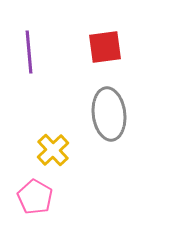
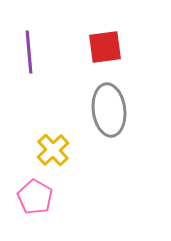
gray ellipse: moved 4 px up
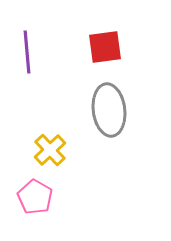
purple line: moved 2 px left
yellow cross: moved 3 px left
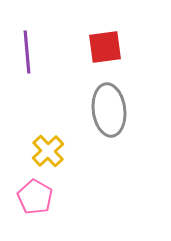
yellow cross: moved 2 px left, 1 px down
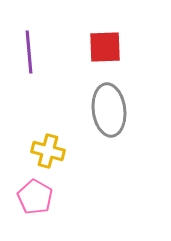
red square: rotated 6 degrees clockwise
purple line: moved 2 px right
yellow cross: rotated 32 degrees counterclockwise
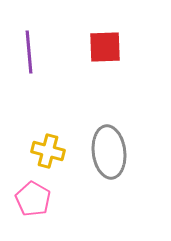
gray ellipse: moved 42 px down
pink pentagon: moved 2 px left, 2 px down
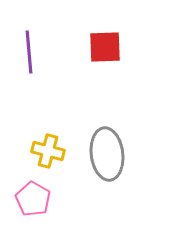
gray ellipse: moved 2 px left, 2 px down
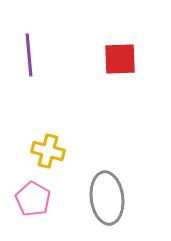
red square: moved 15 px right, 12 px down
purple line: moved 3 px down
gray ellipse: moved 44 px down
